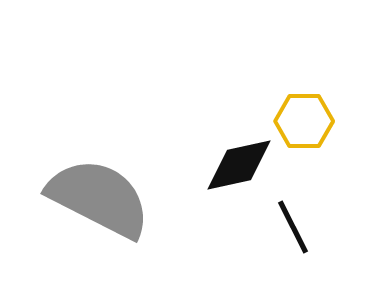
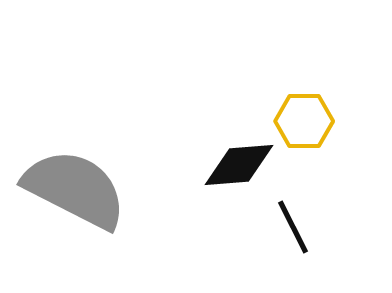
black diamond: rotated 8 degrees clockwise
gray semicircle: moved 24 px left, 9 px up
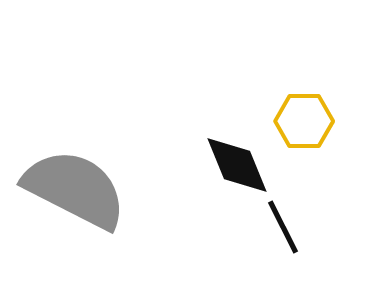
black diamond: moved 2 px left; rotated 72 degrees clockwise
black line: moved 10 px left
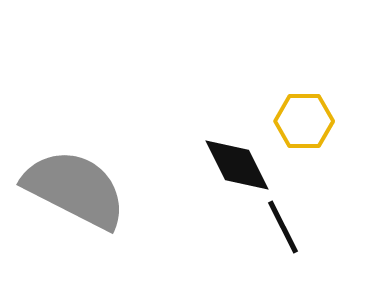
black diamond: rotated 4 degrees counterclockwise
